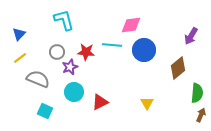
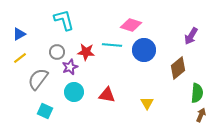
pink diamond: rotated 25 degrees clockwise
blue triangle: rotated 16 degrees clockwise
gray semicircle: rotated 75 degrees counterclockwise
red triangle: moved 7 px right, 7 px up; rotated 36 degrees clockwise
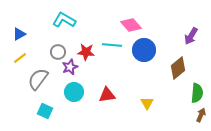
cyan L-shape: rotated 45 degrees counterclockwise
pink diamond: rotated 30 degrees clockwise
gray circle: moved 1 px right
red triangle: rotated 18 degrees counterclockwise
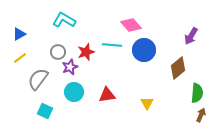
red star: rotated 24 degrees counterclockwise
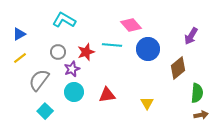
blue circle: moved 4 px right, 1 px up
purple star: moved 2 px right, 2 px down
gray semicircle: moved 1 px right, 1 px down
cyan square: rotated 21 degrees clockwise
brown arrow: rotated 56 degrees clockwise
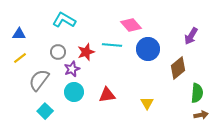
blue triangle: rotated 32 degrees clockwise
